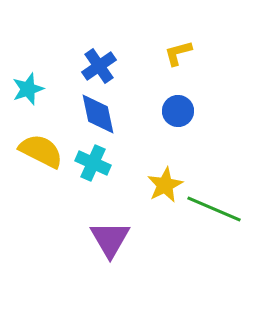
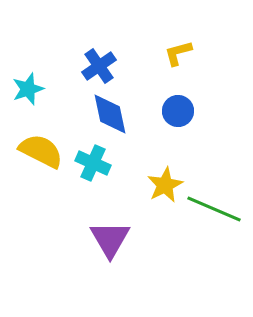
blue diamond: moved 12 px right
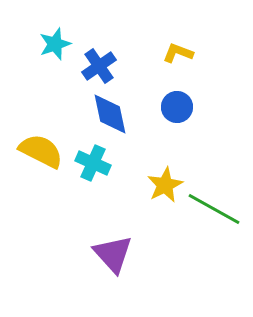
yellow L-shape: rotated 36 degrees clockwise
cyan star: moved 27 px right, 45 px up
blue circle: moved 1 px left, 4 px up
green line: rotated 6 degrees clockwise
purple triangle: moved 3 px right, 15 px down; rotated 12 degrees counterclockwise
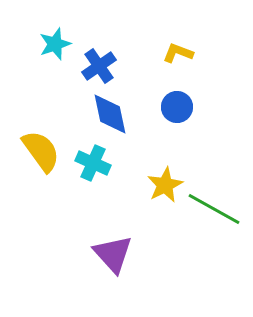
yellow semicircle: rotated 27 degrees clockwise
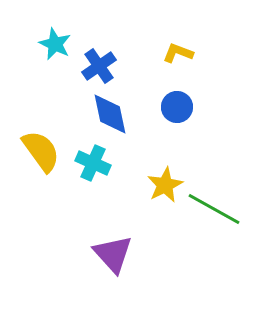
cyan star: rotated 28 degrees counterclockwise
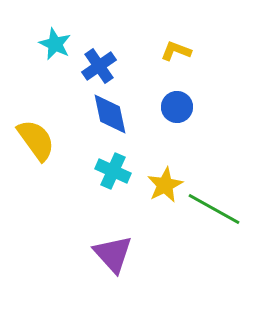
yellow L-shape: moved 2 px left, 2 px up
yellow semicircle: moved 5 px left, 11 px up
cyan cross: moved 20 px right, 8 px down
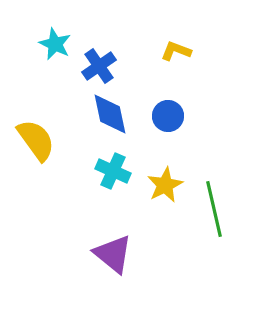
blue circle: moved 9 px left, 9 px down
green line: rotated 48 degrees clockwise
purple triangle: rotated 9 degrees counterclockwise
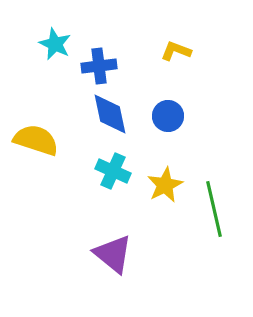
blue cross: rotated 28 degrees clockwise
yellow semicircle: rotated 36 degrees counterclockwise
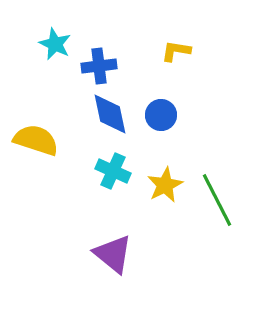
yellow L-shape: rotated 12 degrees counterclockwise
blue circle: moved 7 px left, 1 px up
green line: moved 3 px right, 9 px up; rotated 14 degrees counterclockwise
